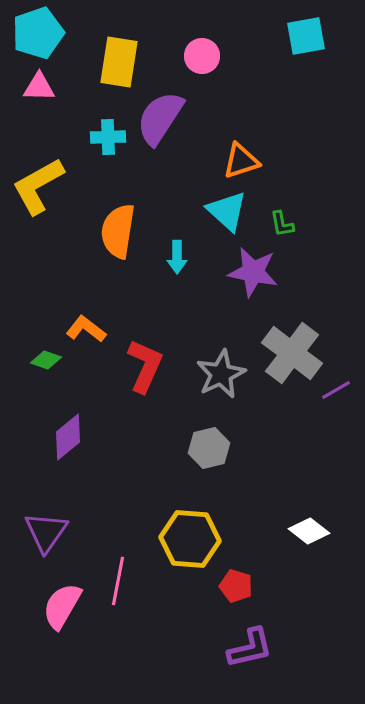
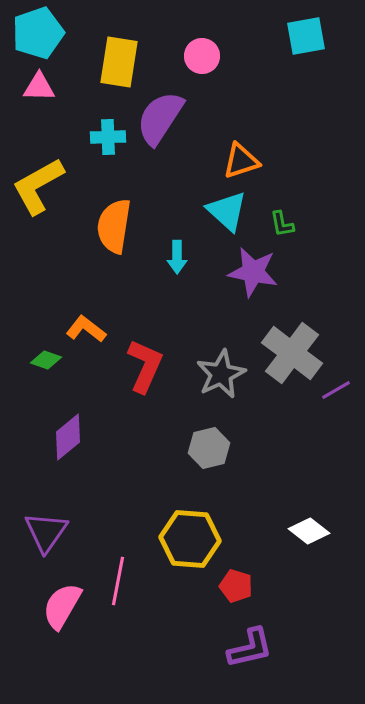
orange semicircle: moved 4 px left, 5 px up
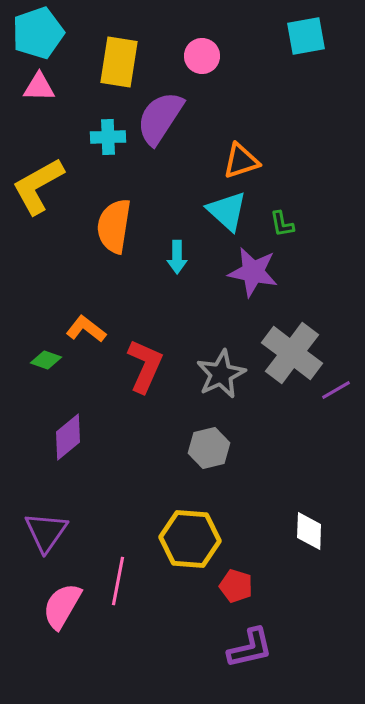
white diamond: rotated 54 degrees clockwise
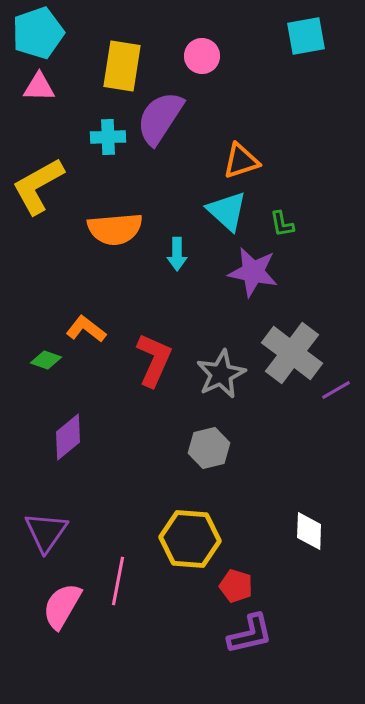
yellow rectangle: moved 3 px right, 4 px down
orange semicircle: moved 1 px right, 3 px down; rotated 104 degrees counterclockwise
cyan arrow: moved 3 px up
red L-shape: moved 9 px right, 6 px up
purple L-shape: moved 14 px up
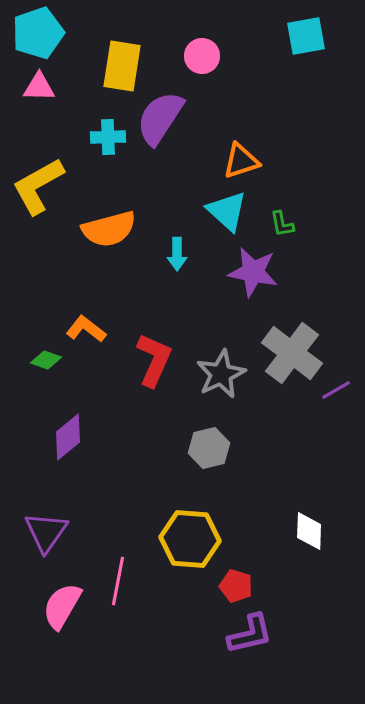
orange semicircle: moved 6 px left; rotated 10 degrees counterclockwise
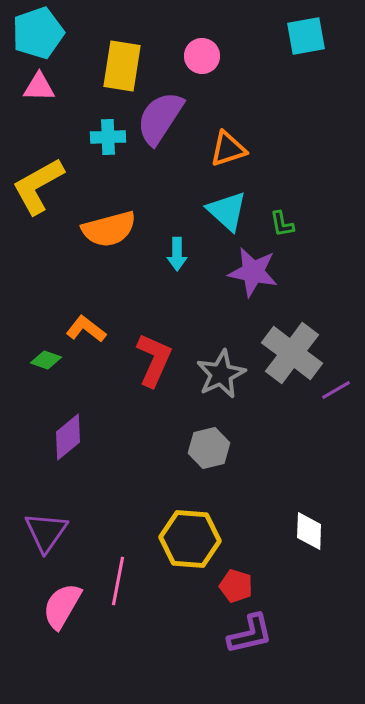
orange triangle: moved 13 px left, 12 px up
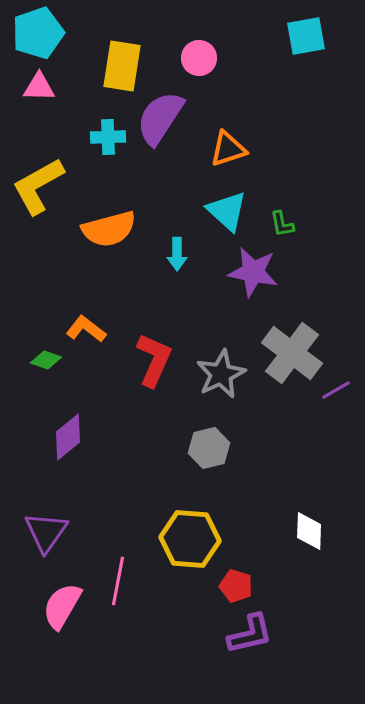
pink circle: moved 3 px left, 2 px down
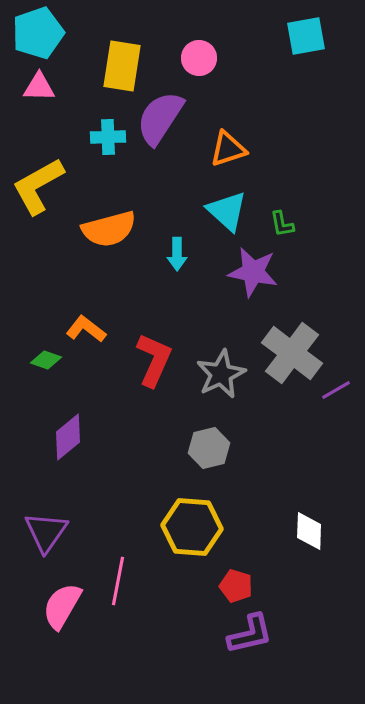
yellow hexagon: moved 2 px right, 12 px up
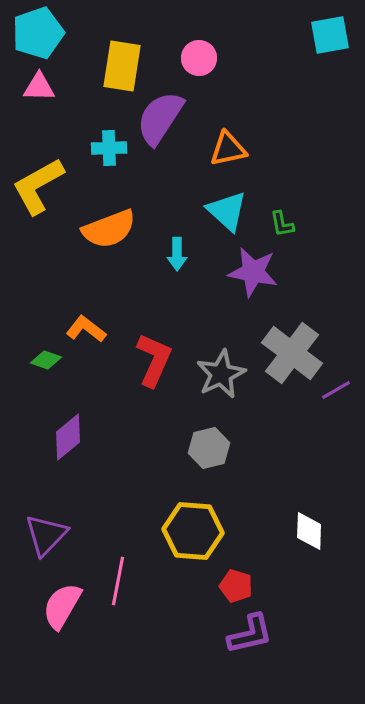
cyan square: moved 24 px right, 1 px up
cyan cross: moved 1 px right, 11 px down
orange triangle: rotated 6 degrees clockwise
orange semicircle: rotated 6 degrees counterclockwise
yellow hexagon: moved 1 px right, 4 px down
purple triangle: moved 3 px down; rotated 9 degrees clockwise
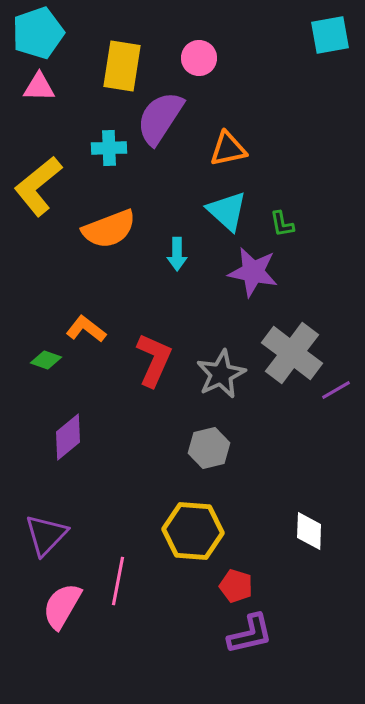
yellow L-shape: rotated 10 degrees counterclockwise
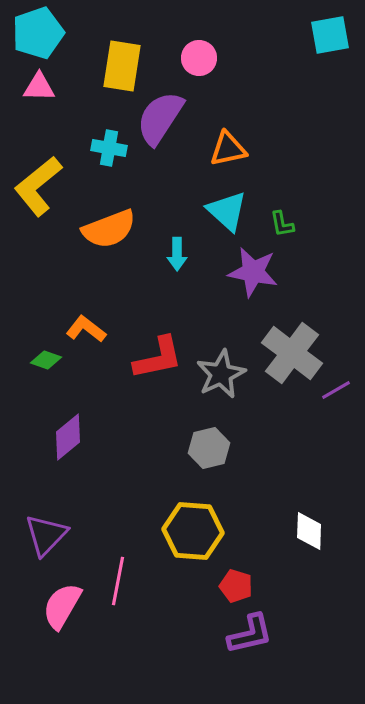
cyan cross: rotated 12 degrees clockwise
red L-shape: moved 4 px right, 2 px up; rotated 54 degrees clockwise
